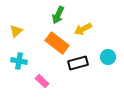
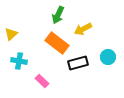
yellow triangle: moved 5 px left, 3 px down
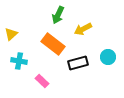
orange rectangle: moved 4 px left, 1 px down
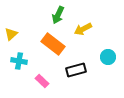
black rectangle: moved 2 px left, 7 px down
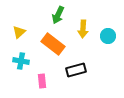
yellow arrow: rotated 60 degrees counterclockwise
yellow triangle: moved 8 px right, 2 px up
cyan circle: moved 21 px up
cyan cross: moved 2 px right
pink rectangle: rotated 40 degrees clockwise
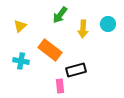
green arrow: moved 2 px right; rotated 12 degrees clockwise
yellow triangle: moved 1 px right, 6 px up
cyan circle: moved 12 px up
orange rectangle: moved 3 px left, 6 px down
pink rectangle: moved 18 px right, 5 px down
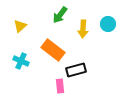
orange rectangle: moved 3 px right
cyan cross: rotated 14 degrees clockwise
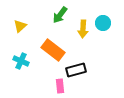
cyan circle: moved 5 px left, 1 px up
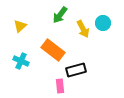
yellow arrow: rotated 30 degrees counterclockwise
